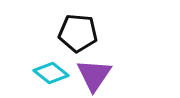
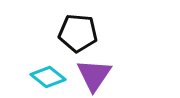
cyan diamond: moved 3 px left, 4 px down
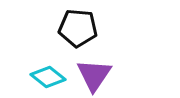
black pentagon: moved 5 px up
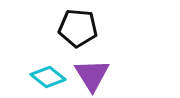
purple triangle: moved 2 px left; rotated 6 degrees counterclockwise
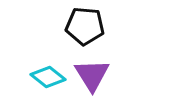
black pentagon: moved 7 px right, 2 px up
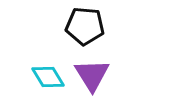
cyan diamond: rotated 20 degrees clockwise
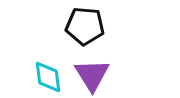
cyan diamond: rotated 24 degrees clockwise
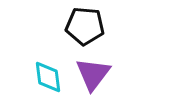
purple triangle: moved 1 px right, 1 px up; rotated 9 degrees clockwise
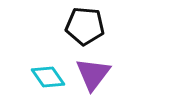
cyan diamond: rotated 28 degrees counterclockwise
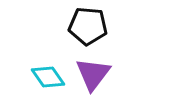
black pentagon: moved 3 px right
